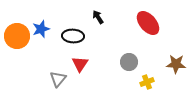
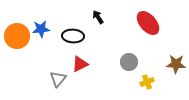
blue star: rotated 12 degrees clockwise
red triangle: rotated 30 degrees clockwise
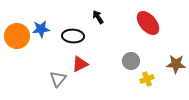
gray circle: moved 2 px right, 1 px up
yellow cross: moved 3 px up
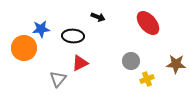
black arrow: rotated 144 degrees clockwise
orange circle: moved 7 px right, 12 px down
red triangle: moved 1 px up
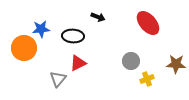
red triangle: moved 2 px left
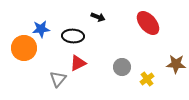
gray circle: moved 9 px left, 6 px down
yellow cross: rotated 16 degrees counterclockwise
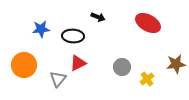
red ellipse: rotated 20 degrees counterclockwise
orange circle: moved 17 px down
brown star: rotated 12 degrees counterclockwise
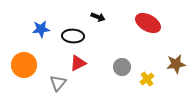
gray triangle: moved 4 px down
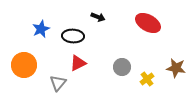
blue star: rotated 18 degrees counterclockwise
brown star: moved 4 px down; rotated 18 degrees clockwise
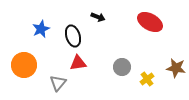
red ellipse: moved 2 px right, 1 px up
black ellipse: rotated 70 degrees clockwise
red triangle: rotated 18 degrees clockwise
